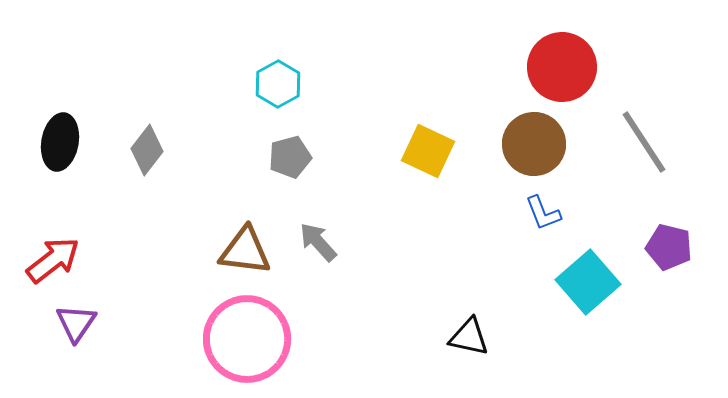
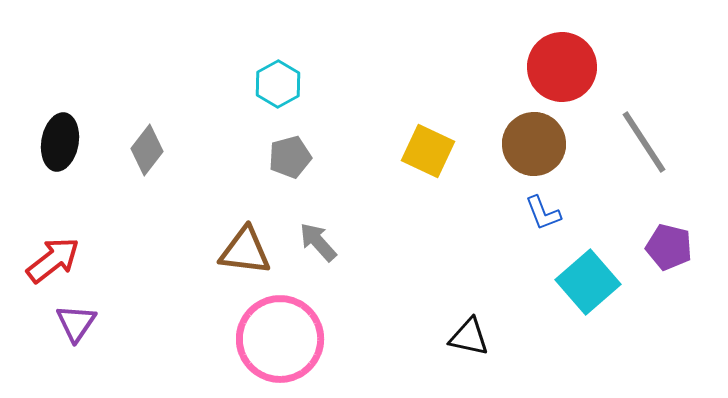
pink circle: moved 33 px right
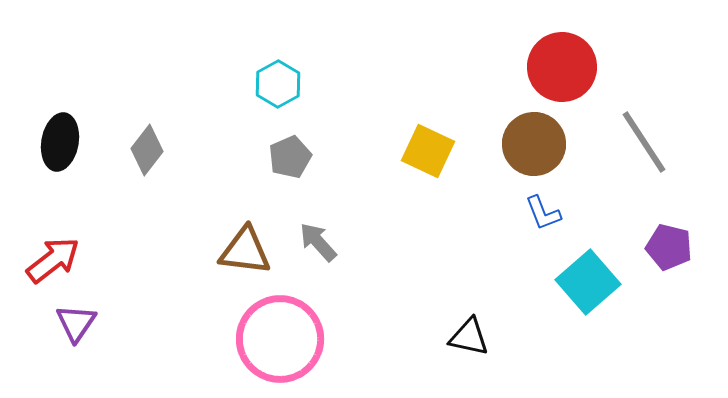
gray pentagon: rotated 9 degrees counterclockwise
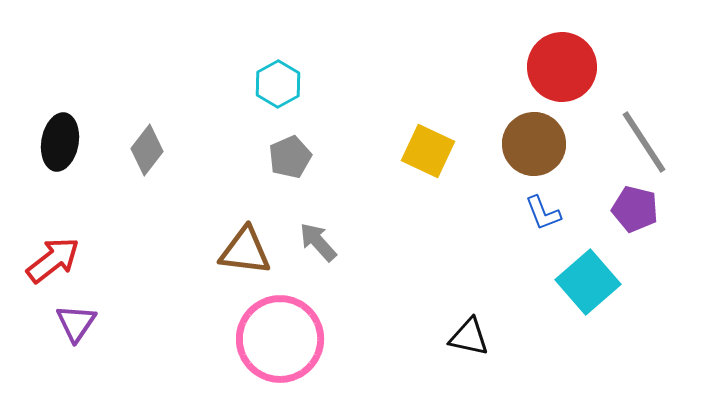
purple pentagon: moved 34 px left, 38 px up
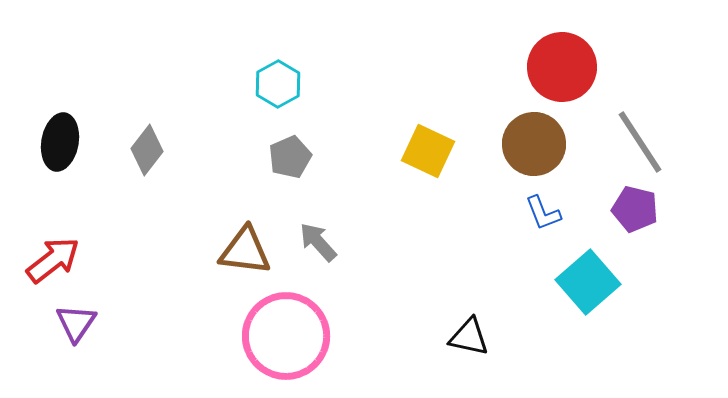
gray line: moved 4 px left
pink circle: moved 6 px right, 3 px up
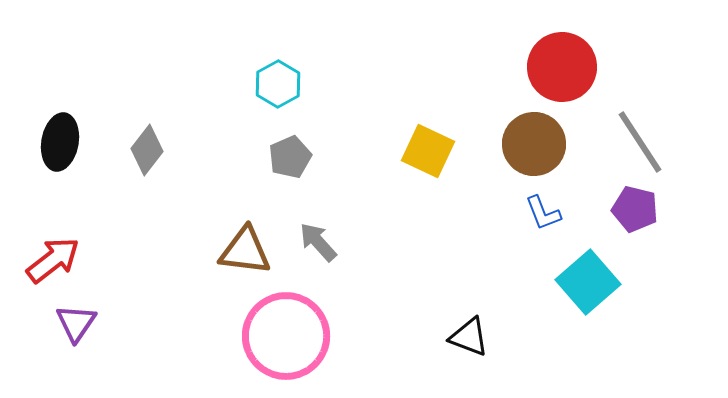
black triangle: rotated 9 degrees clockwise
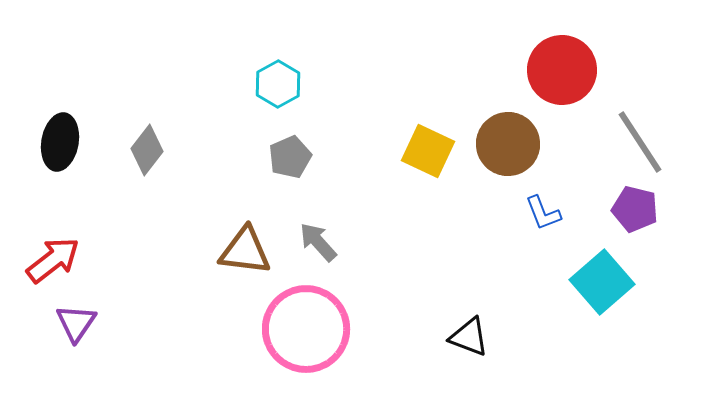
red circle: moved 3 px down
brown circle: moved 26 px left
cyan square: moved 14 px right
pink circle: moved 20 px right, 7 px up
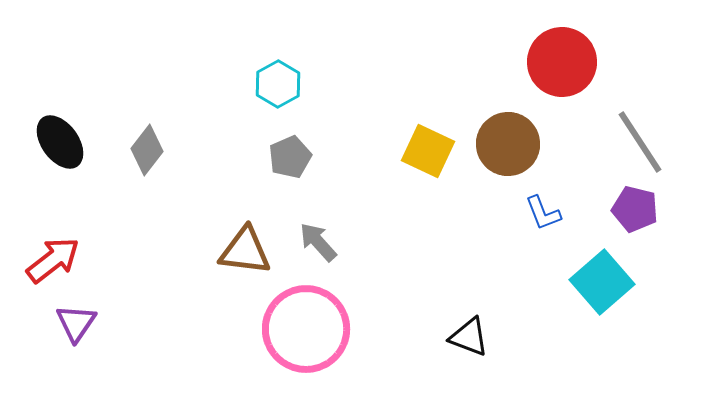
red circle: moved 8 px up
black ellipse: rotated 46 degrees counterclockwise
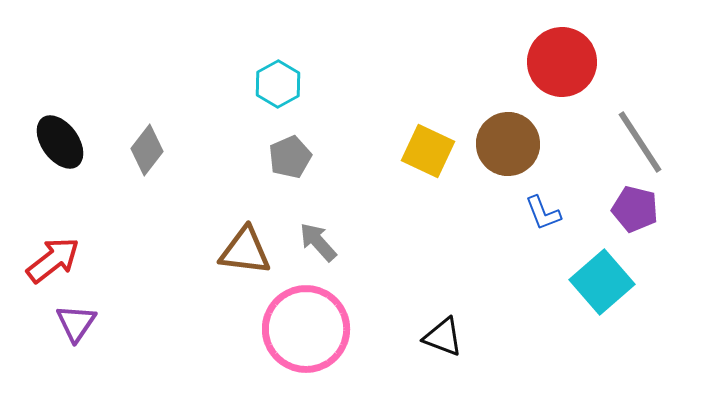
black triangle: moved 26 px left
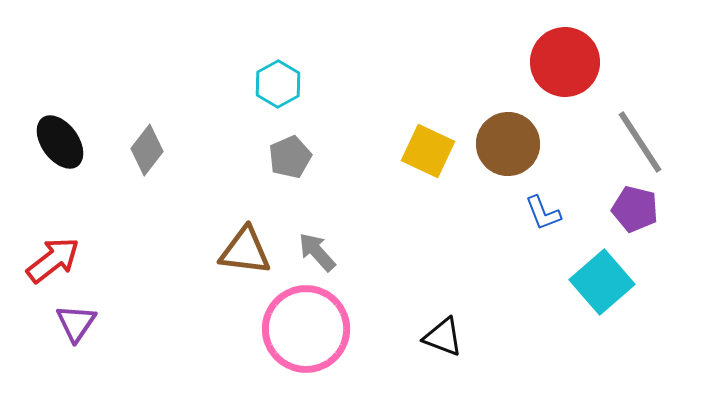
red circle: moved 3 px right
gray arrow: moved 1 px left, 10 px down
